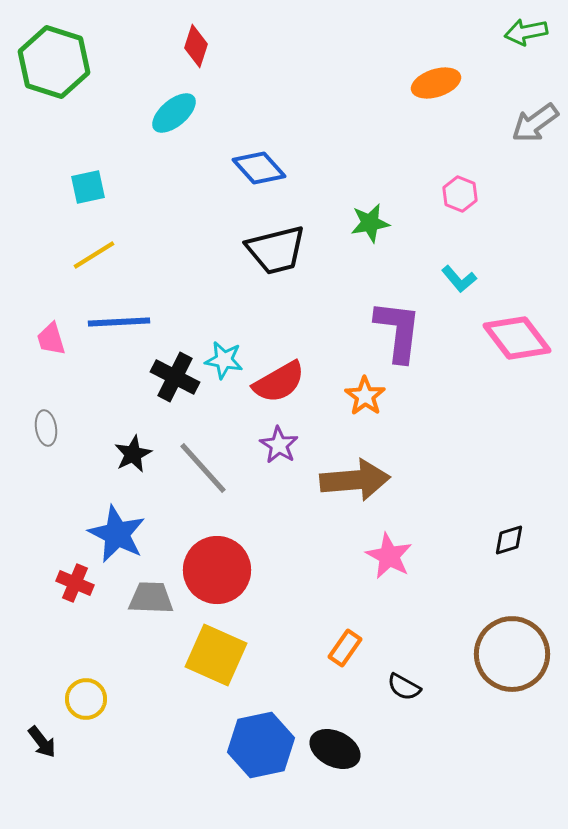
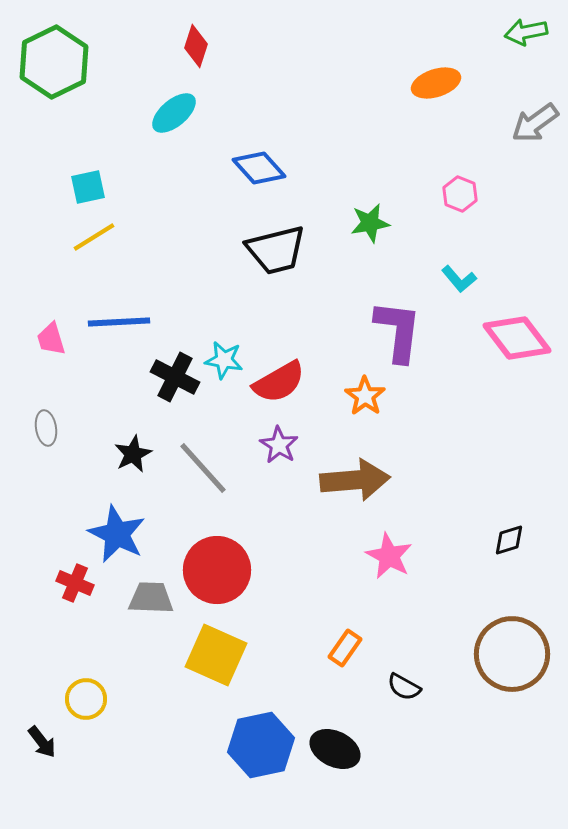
green hexagon: rotated 16 degrees clockwise
yellow line: moved 18 px up
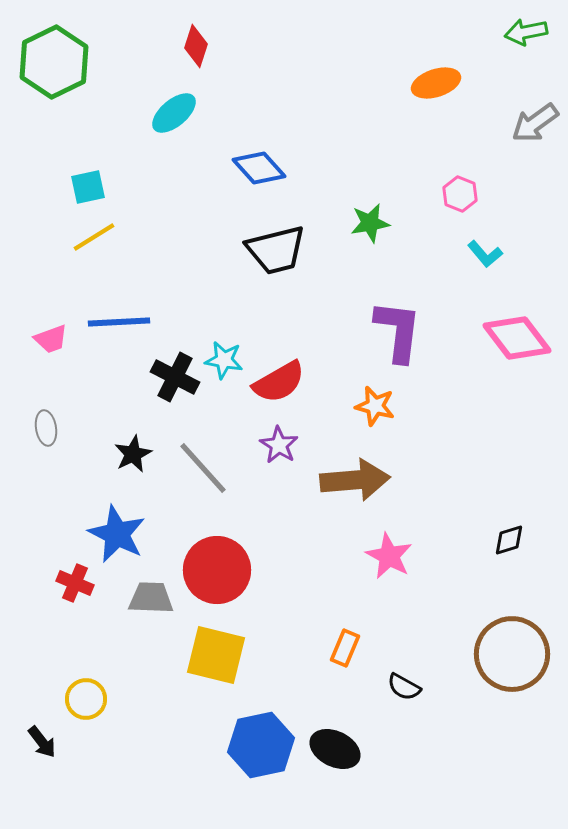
cyan L-shape: moved 26 px right, 25 px up
pink trapezoid: rotated 93 degrees counterclockwise
orange star: moved 10 px right, 10 px down; rotated 21 degrees counterclockwise
orange rectangle: rotated 12 degrees counterclockwise
yellow square: rotated 10 degrees counterclockwise
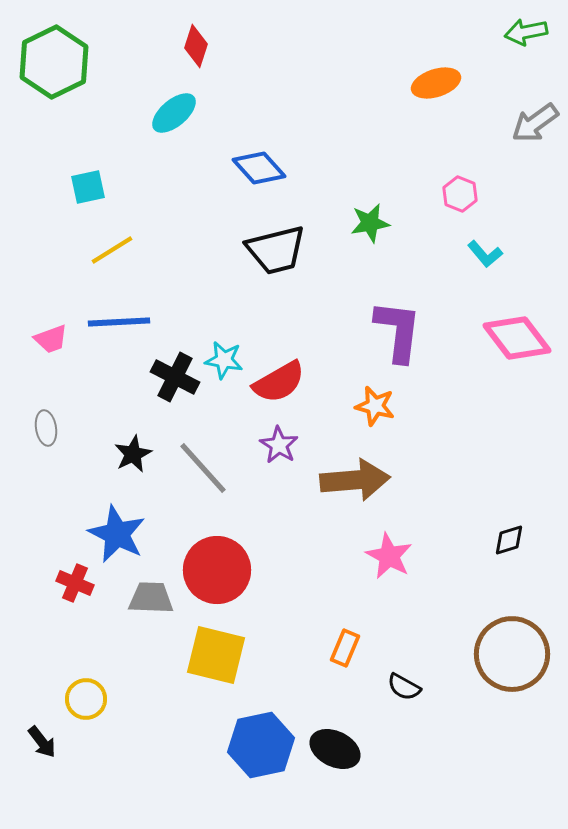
yellow line: moved 18 px right, 13 px down
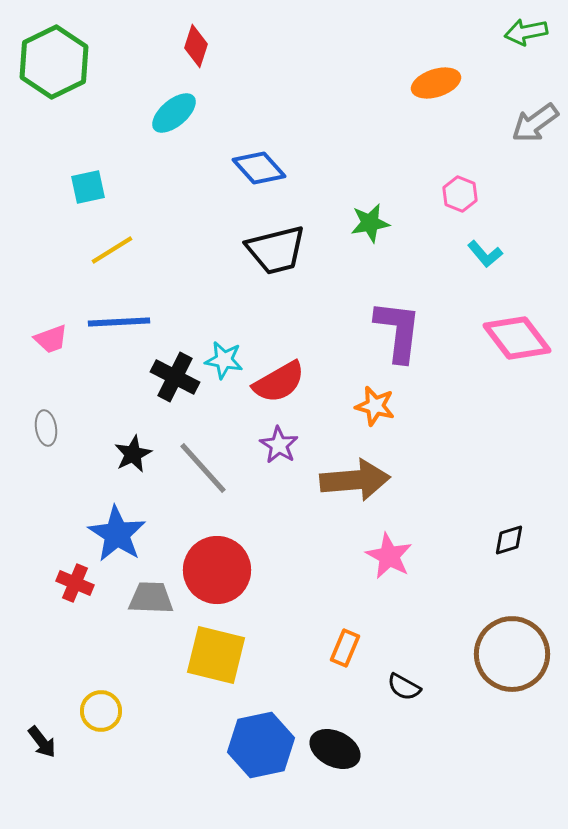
blue star: rotated 6 degrees clockwise
yellow circle: moved 15 px right, 12 px down
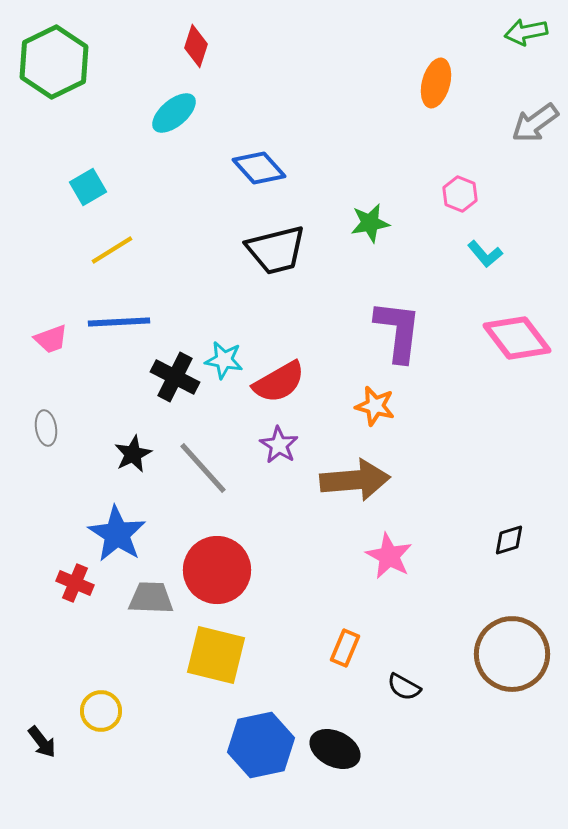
orange ellipse: rotated 57 degrees counterclockwise
cyan square: rotated 18 degrees counterclockwise
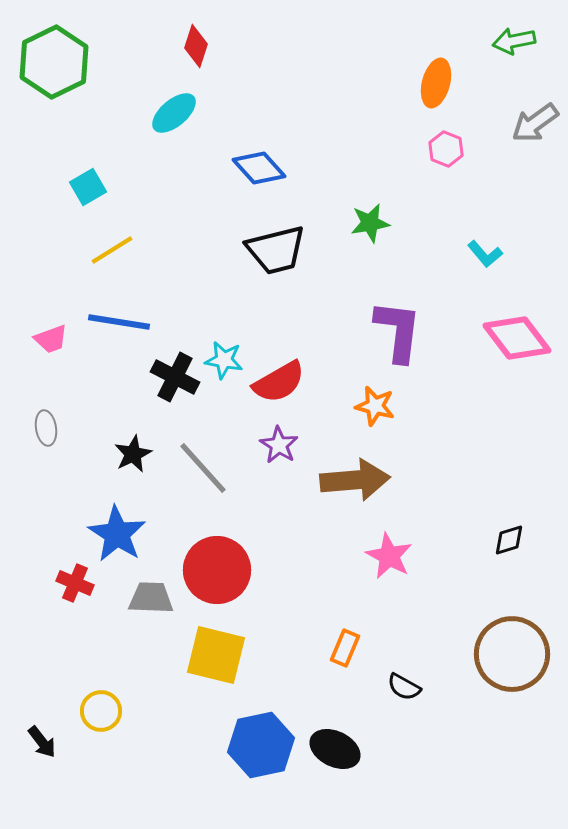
green arrow: moved 12 px left, 9 px down
pink hexagon: moved 14 px left, 45 px up
blue line: rotated 12 degrees clockwise
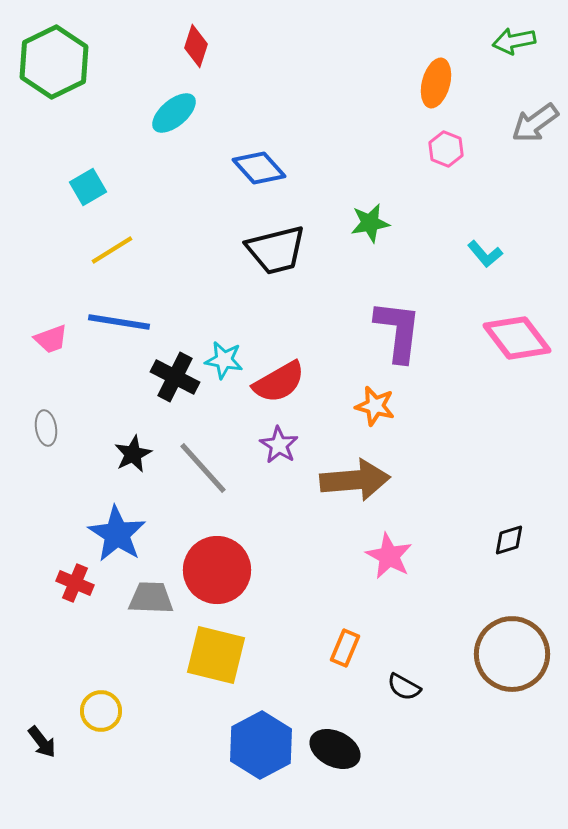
blue hexagon: rotated 16 degrees counterclockwise
